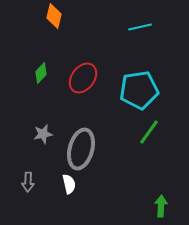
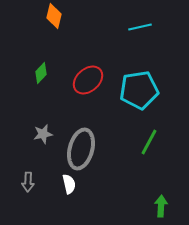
red ellipse: moved 5 px right, 2 px down; rotated 12 degrees clockwise
green line: moved 10 px down; rotated 8 degrees counterclockwise
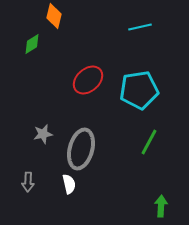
green diamond: moved 9 px left, 29 px up; rotated 15 degrees clockwise
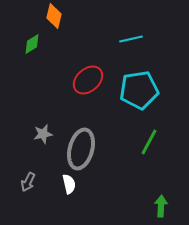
cyan line: moved 9 px left, 12 px down
gray arrow: rotated 24 degrees clockwise
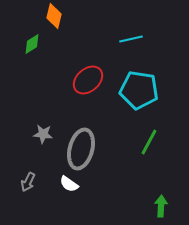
cyan pentagon: rotated 18 degrees clockwise
gray star: rotated 18 degrees clockwise
white semicircle: rotated 138 degrees clockwise
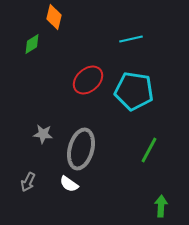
orange diamond: moved 1 px down
cyan pentagon: moved 5 px left, 1 px down
green line: moved 8 px down
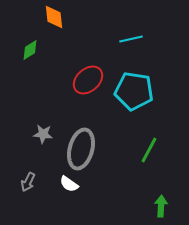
orange diamond: rotated 20 degrees counterclockwise
green diamond: moved 2 px left, 6 px down
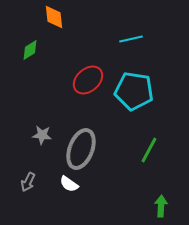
gray star: moved 1 px left, 1 px down
gray ellipse: rotated 6 degrees clockwise
